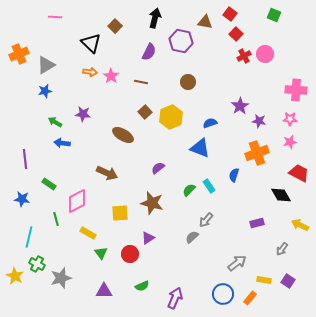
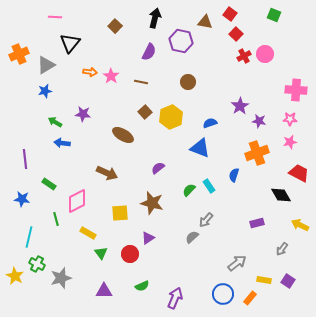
black triangle at (91, 43): moved 21 px left; rotated 25 degrees clockwise
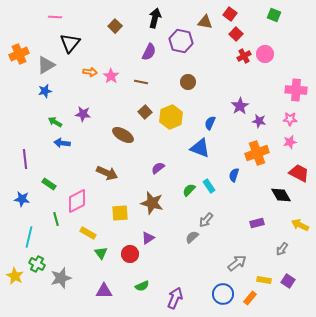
blue semicircle at (210, 123): rotated 48 degrees counterclockwise
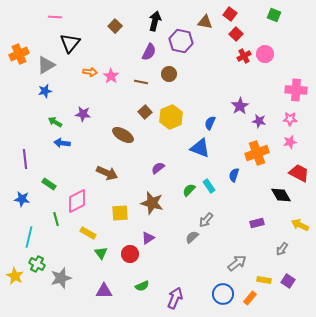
black arrow at (155, 18): moved 3 px down
brown circle at (188, 82): moved 19 px left, 8 px up
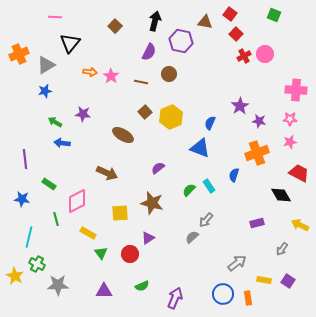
gray star at (61, 278): moved 3 px left, 7 px down; rotated 15 degrees clockwise
orange rectangle at (250, 298): moved 2 px left; rotated 48 degrees counterclockwise
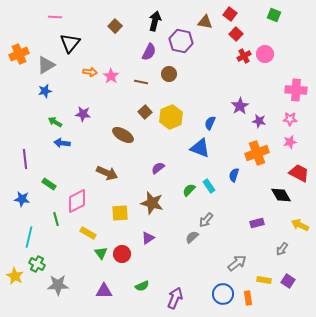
red circle at (130, 254): moved 8 px left
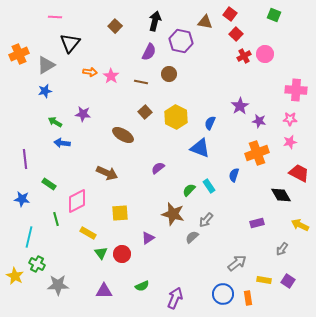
yellow hexagon at (171, 117): moved 5 px right; rotated 10 degrees counterclockwise
brown star at (152, 203): moved 21 px right, 11 px down
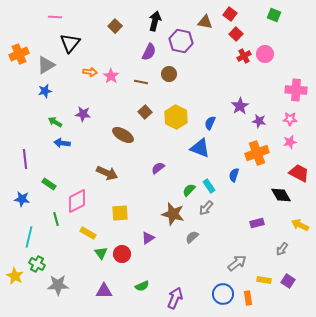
gray arrow at (206, 220): moved 12 px up
